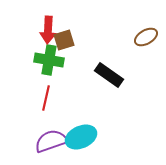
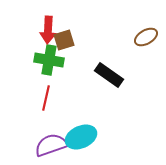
purple semicircle: moved 4 px down
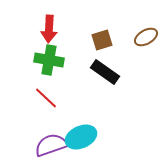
red arrow: moved 1 px right, 1 px up
brown square: moved 38 px right
black rectangle: moved 4 px left, 3 px up
red line: rotated 60 degrees counterclockwise
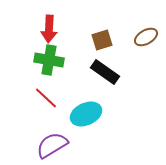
cyan ellipse: moved 5 px right, 23 px up
purple semicircle: moved 1 px right; rotated 12 degrees counterclockwise
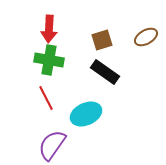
red line: rotated 20 degrees clockwise
purple semicircle: rotated 24 degrees counterclockwise
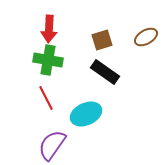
green cross: moved 1 px left
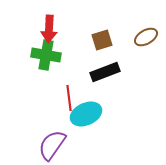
green cross: moved 2 px left, 5 px up
black rectangle: rotated 56 degrees counterclockwise
red line: moved 23 px right; rotated 20 degrees clockwise
